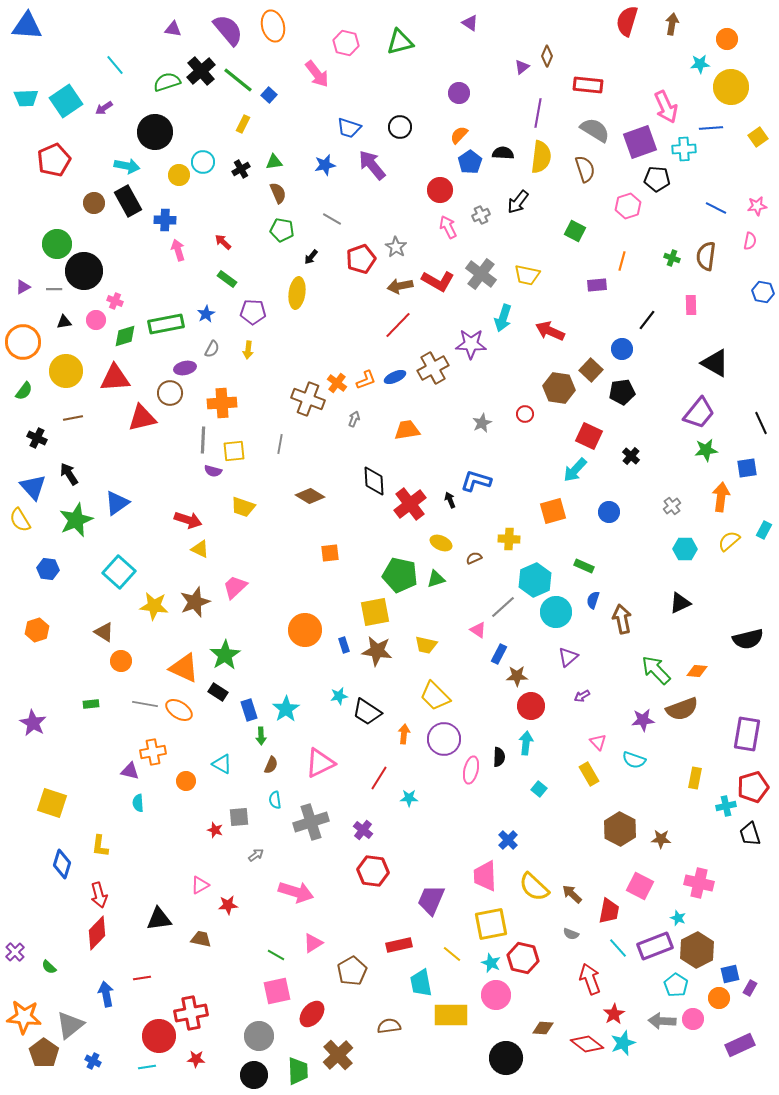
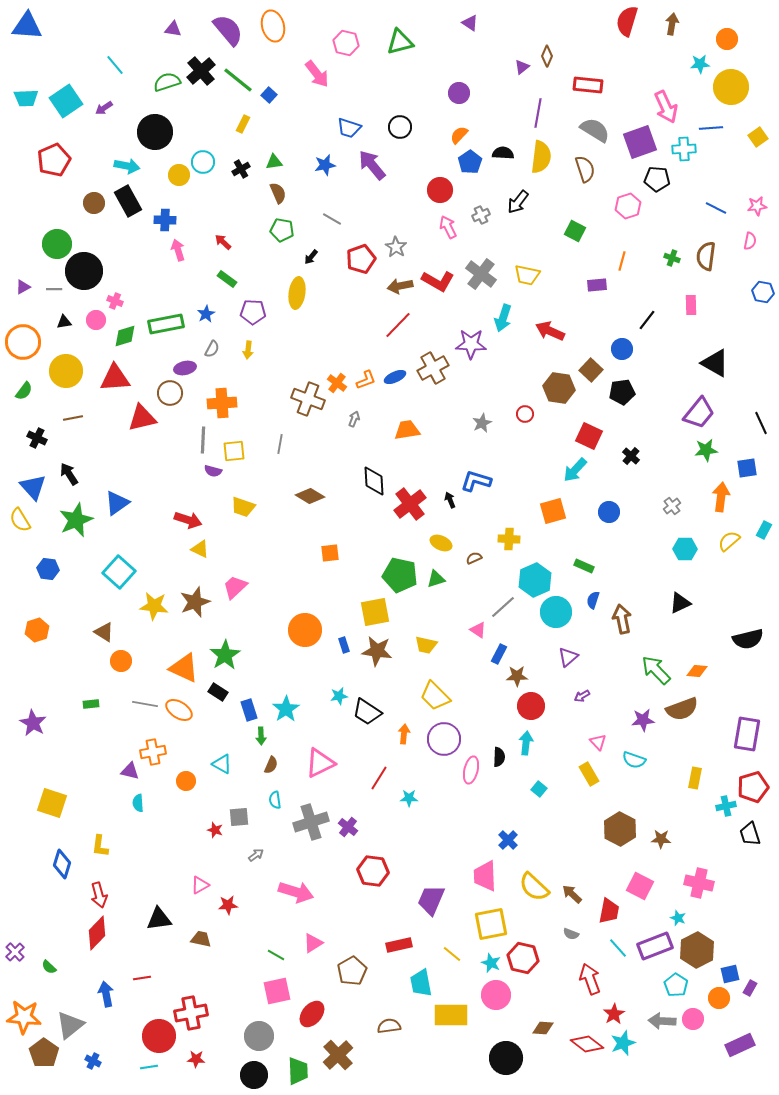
purple cross at (363, 830): moved 15 px left, 3 px up
cyan line at (147, 1067): moved 2 px right
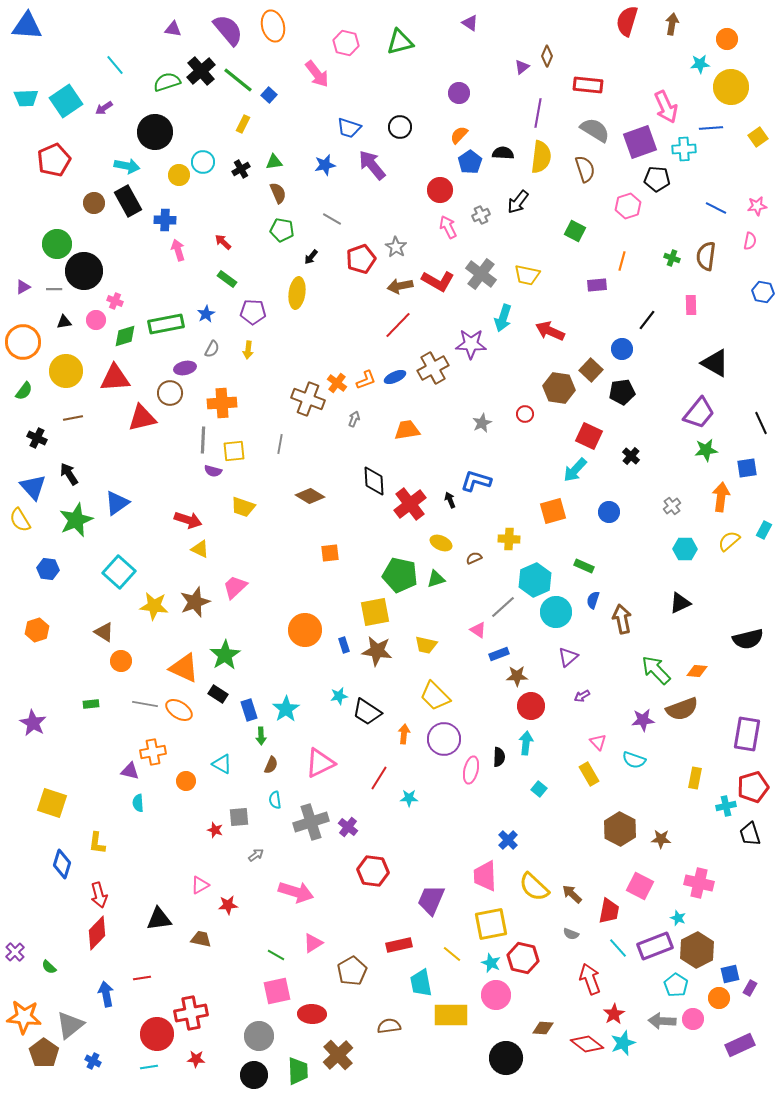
blue rectangle at (499, 654): rotated 42 degrees clockwise
black rectangle at (218, 692): moved 2 px down
yellow L-shape at (100, 846): moved 3 px left, 3 px up
red ellipse at (312, 1014): rotated 52 degrees clockwise
red circle at (159, 1036): moved 2 px left, 2 px up
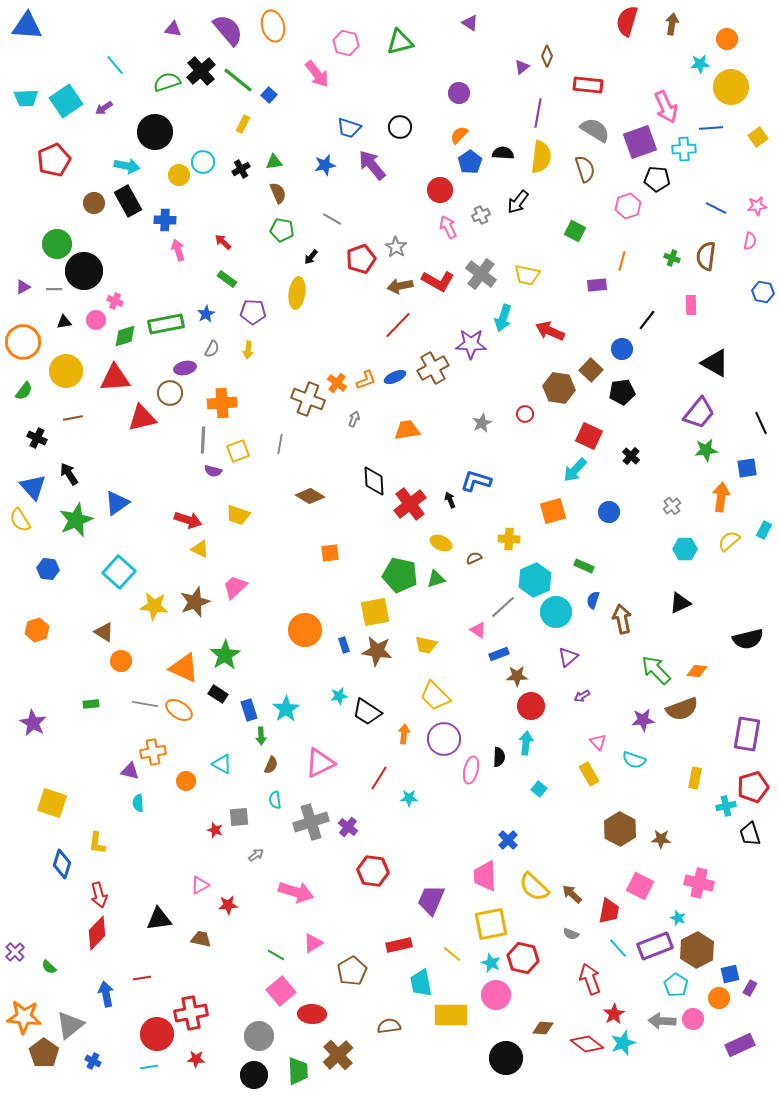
yellow square at (234, 451): moved 4 px right; rotated 15 degrees counterclockwise
yellow trapezoid at (243, 507): moved 5 px left, 8 px down
pink square at (277, 991): moved 4 px right; rotated 28 degrees counterclockwise
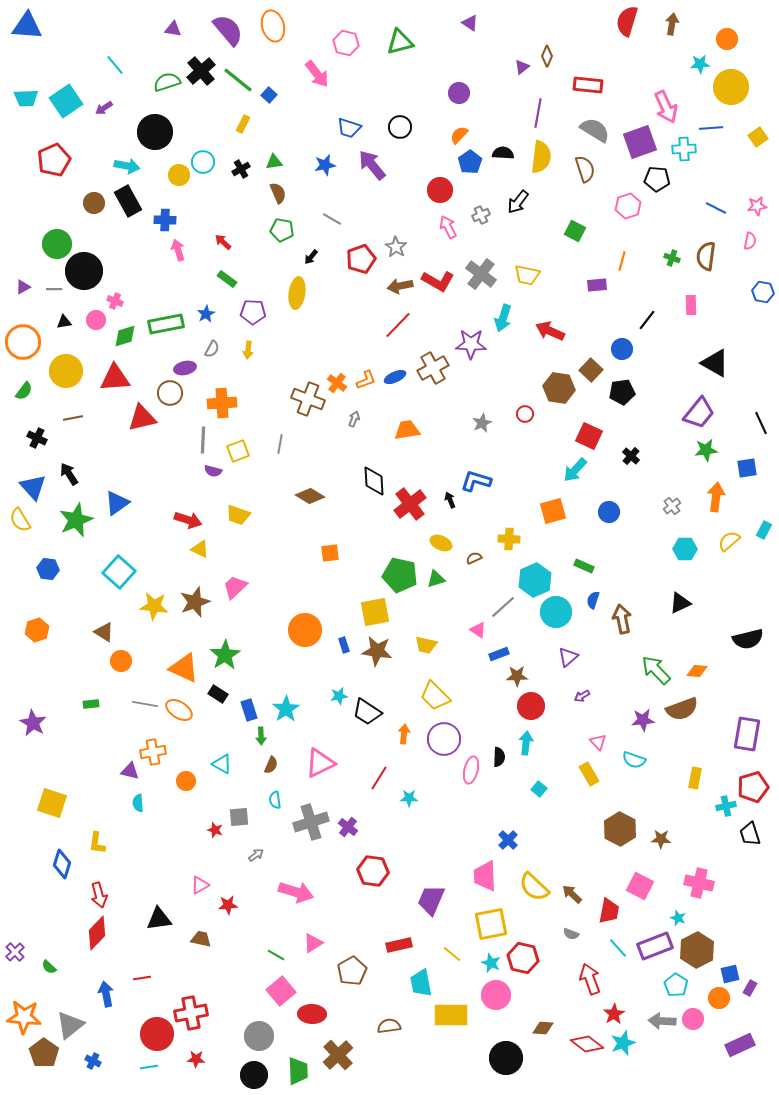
orange arrow at (721, 497): moved 5 px left
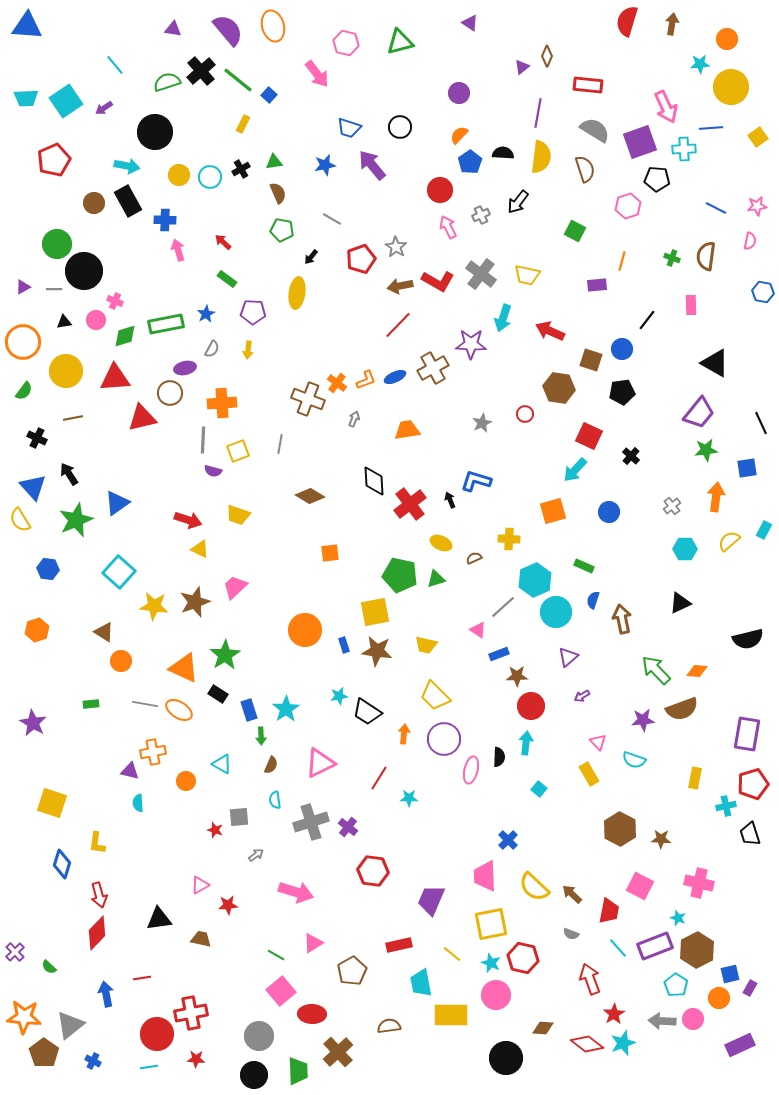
cyan circle at (203, 162): moved 7 px right, 15 px down
brown square at (591, 370): moved 10 px up; rotated 25 degrees counterclockwise
red pentagon at (753, 787): moved 3 px up
brown cross at (338, 1055): moved 3 px up
